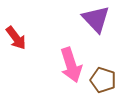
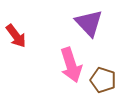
purple triangle: moved 7 px left, 4 px down
red arrow: moved 2 px up
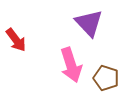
red arrow: moved 4 px down
brown pentagon: moved 3 px right, 2 px up
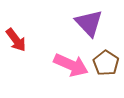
pink arrow: rotated 48 degrees counterclockwise
brown pentagon: moved 15 px up; rotated 15 degrees clockwise
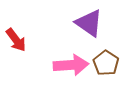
purple triangle: rotated 12 degrees counterclockwise
pink arrow: rotated 28 degrees counterclockwise
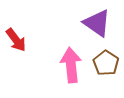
purple triangle: moved 8 px right
pink arrow: rotated 92 degrees counterclockwise
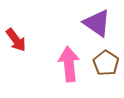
pink arrow: moved 2 px left, 1 px up
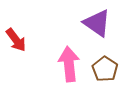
brown pentagon: moved 1 px left, 6 px down
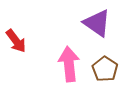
red arrow: moved 1 px down
